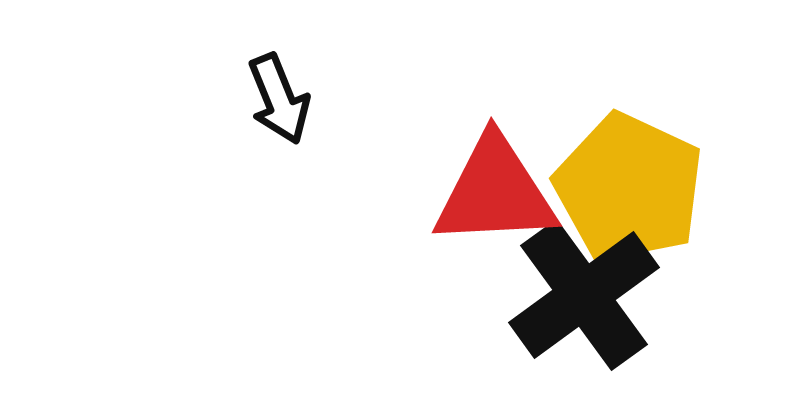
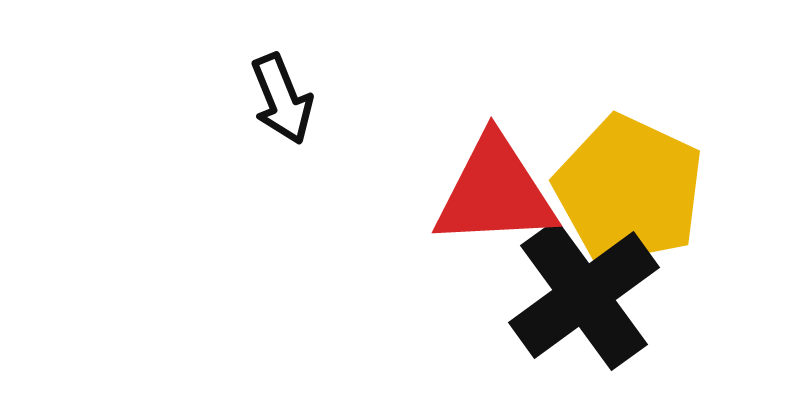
black arrow: moved 3 px right
yellow pentagon: moved 2 px down
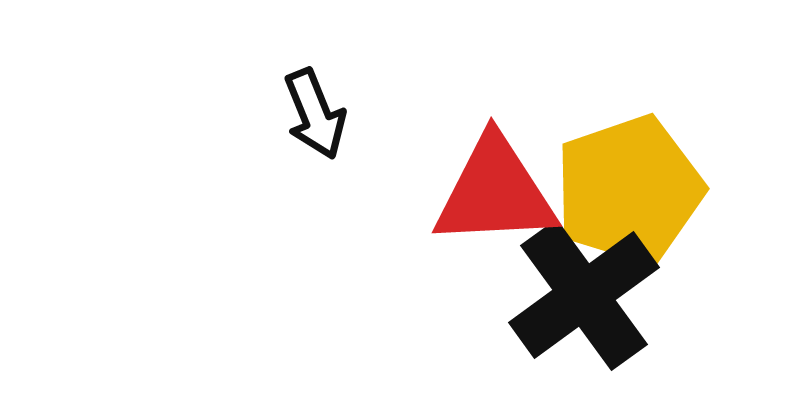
black arrow: moved 33 px right, 15 px down
yellow pentagon: rotated 28 degrees clockwise
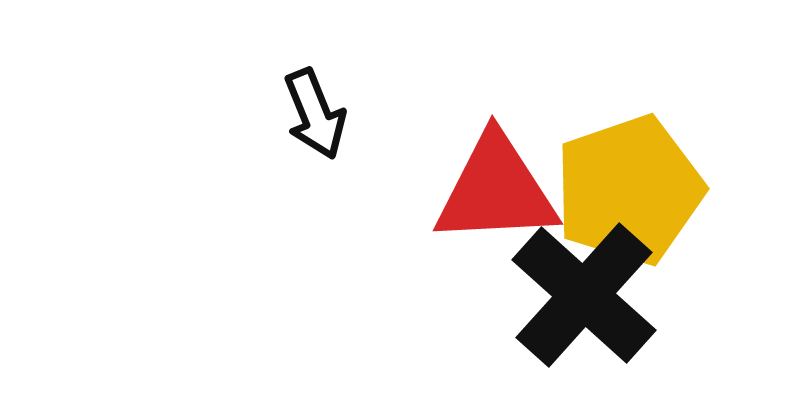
red triangle: moved 1 px right, 2 px up
black cross: rotated 12 degrees counterclockwise
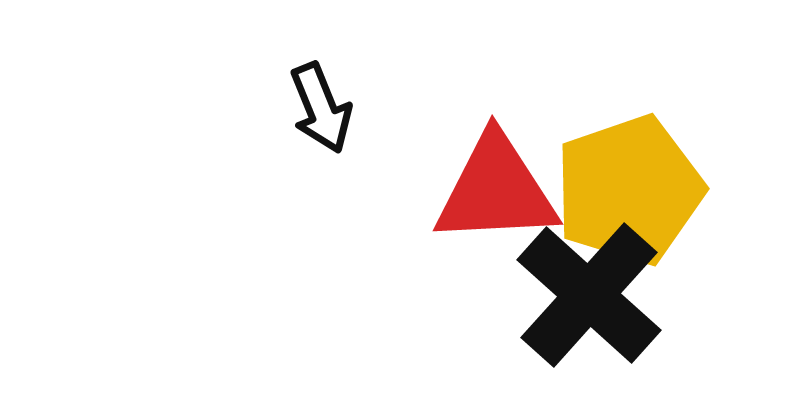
black arrow: moved 6 px right, 6 px up
black cross: moved 5 px right
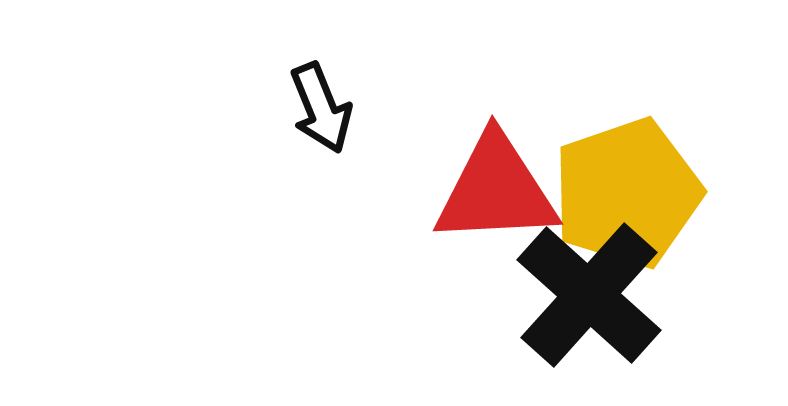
yellow pentagon: moved 2 px left, 3 px down
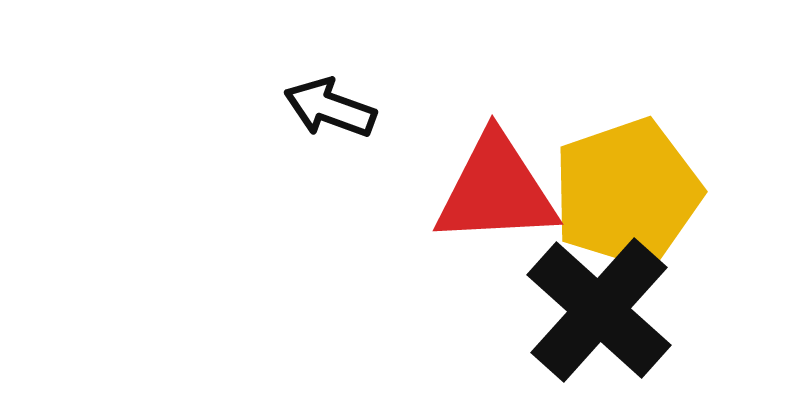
black arrow: moved 9 px right; rotated 132 degrees clockwise
black cross: moved 10 px right, 15 px down
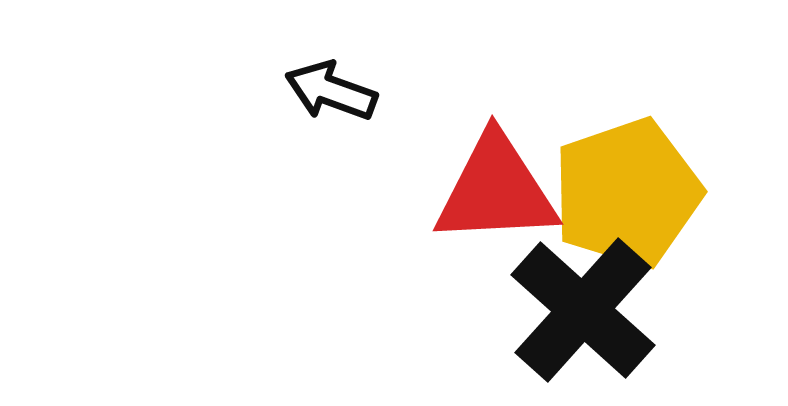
black arrow: moved 1 px right, 17 px up
black cross: moved 16 px left
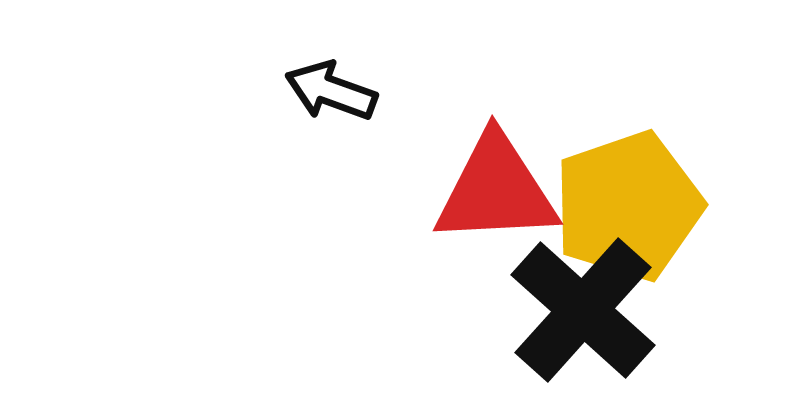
yellow pentagon: moved 1 px right, 13 px down
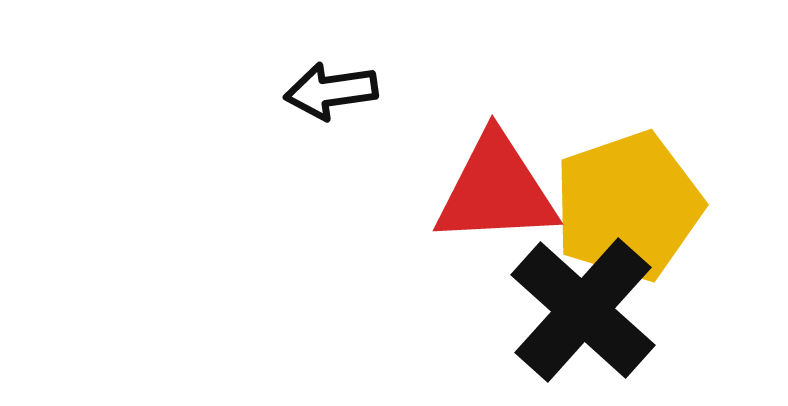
black arrow: rotated 28 degrees counterclockwise
